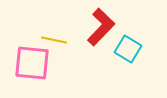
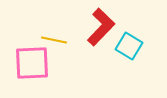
cyan square: moved 1 px right, 3 px up
pink square: rotated 9 degrees counterclockwise
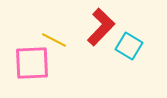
yellow line: rotated 15 degrees clockwise
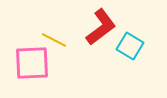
red L-shape: rotated 9 degrees clockwise
cyan square: moved 1 px right
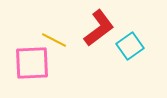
red L-shape: moved 2 px left, 1 px down
cyan square: rotated 24 degrees clockwise
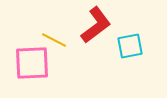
red L-shape: moved 3 px left, 3 px up
cyan square: rotated 24 degrees clockwise
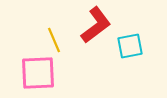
yellow line: rotated 40 degrees clockwise
pink square: moved 6 px right, 10 px down
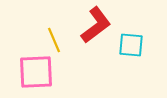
cyan square: moved 1 px right, 1 px up; rotated 16 degrees clockwise
pink square: moved 2 px left, 1 px up
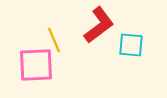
red L-shape: moved 3 px right
pink square: moved 7 px up
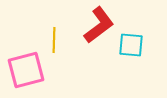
yellow line: rotated 25 degrees clockwise
pink square: moved 10 px left, 5 px down; rotated 12 degrees counterclockwise
